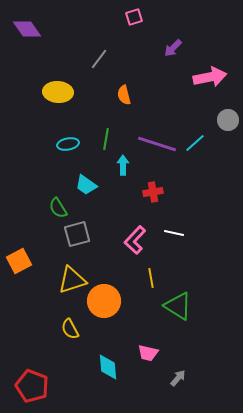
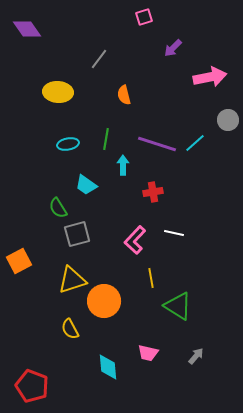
pink square: moved 10 px right
gray arrow: moved 18 px right, 22 px up
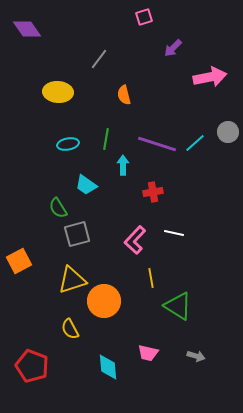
gray circle: moved 12 px down
gray arrow: rotated 66 degrees clockwise
red pentagon: moved 20 px up
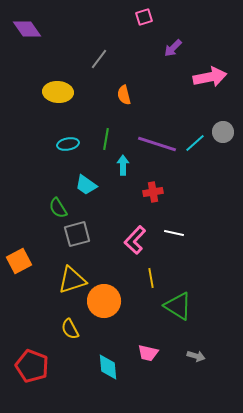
gray circle: moved 5 px left
